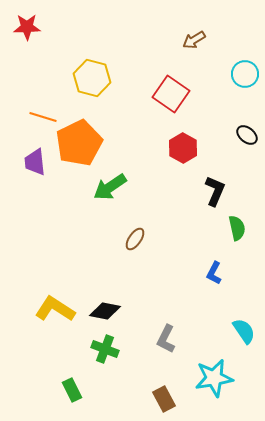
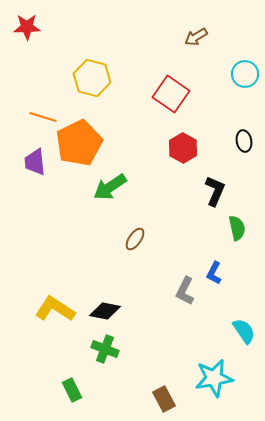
brown arrow: moved 2 px right, 3 px up
black ellipse: moved 3 px left, 6 px down; rotated 40 degrees clockwise
gray L-shape: moved 19 px right, 48 px up
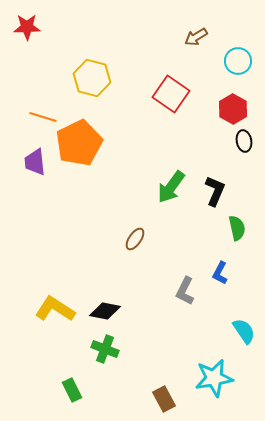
cyan circle: moved 7 px left, 13 px up
red hexagon: moved 50 px right, 39 px up
green arrow: moved 61 px right; rotated 20 degrees counterclockwise
blue L-shape: moved 6 px right
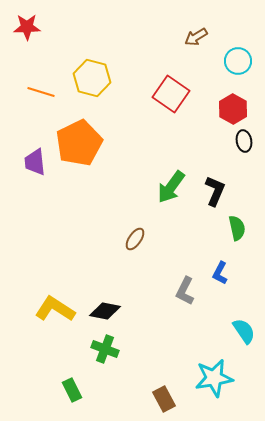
orange line: moved 2 px left, 25 px up
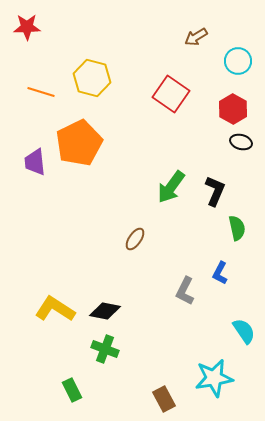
black ellipse: moved 3 px left, 1 px down; rotated 65 degrees counterclockwise
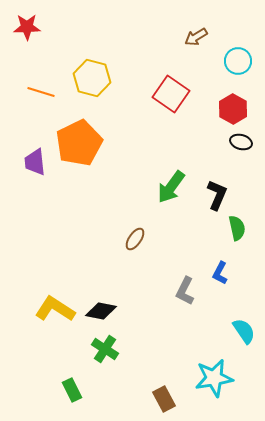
black L-shape: moved 2 px right, 4 px down
black diamond: moved 4 px left
green cross: rotated 12 degrees clockwise
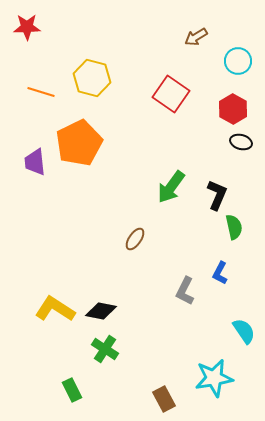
green semicircle: moved 3 px left, 1 px up
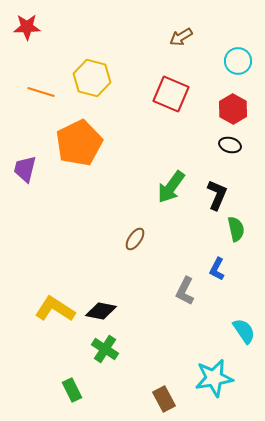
brown arrow: moved 15 px left
red square: rotated 12 degrees counterclockwise
black ellipse: moved 11 px left, 3 px down
purple trapezoid: moved 10 px left, 7 px down; rotated 20 degrees clockwise
green semicircle: moved 2 px right, 2 px down
blue L-shape: moved 3 px left, 4 px up
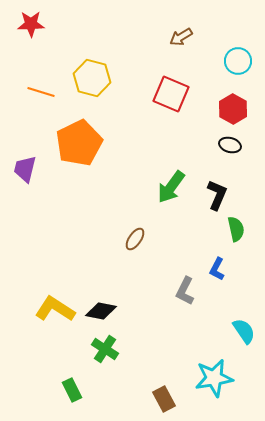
red star: moved 4 px right, 3 px up
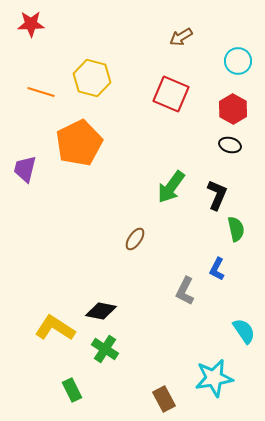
yellow L-shape: moved 19 px down
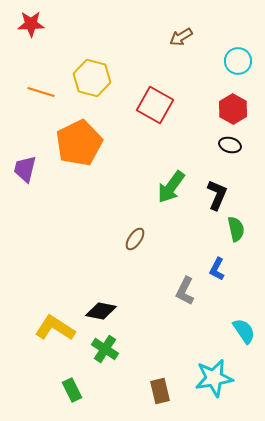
red square: moved 16 px left, 11 px down; rotated 6 degrees clockwise
brown rectangle: moved 4 px left, 8 px up; rotated 15 degrees clockwise
